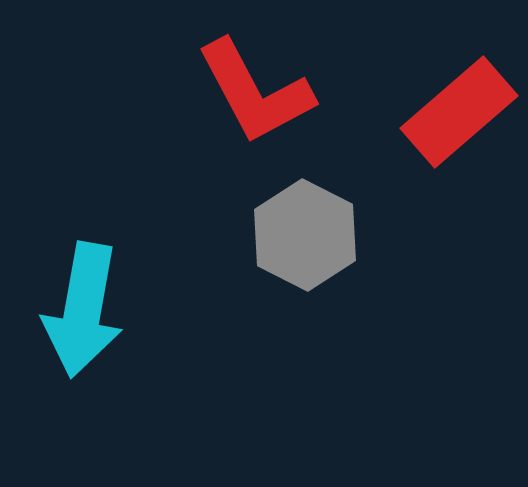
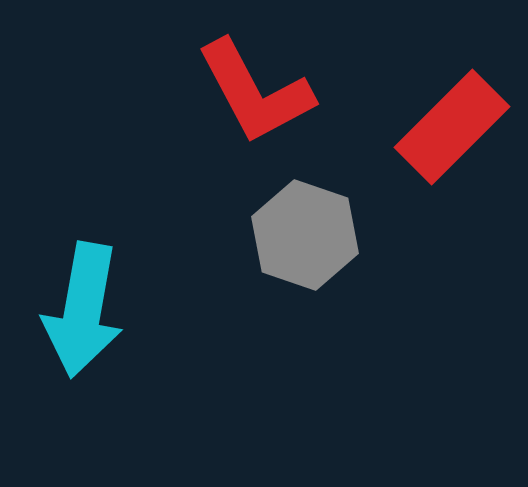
red rectangle: moved 7 px left, 15 px down; rotated 4 degrees counterclockwise
gray hexagon: rotated 8 degrees counterclockwise
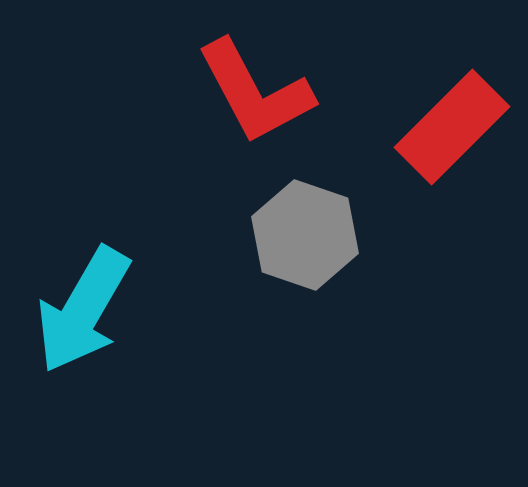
cyan arrow: rotated 20 degrees clockwise
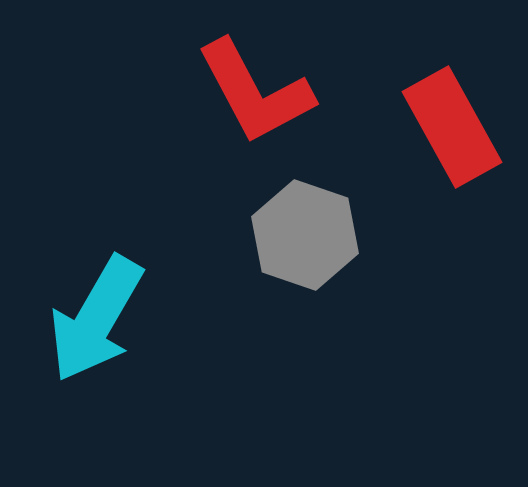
red rectangle: rotated 74 degrees counterclockwise
cyan arrow: moved 13 px right, 9 px down
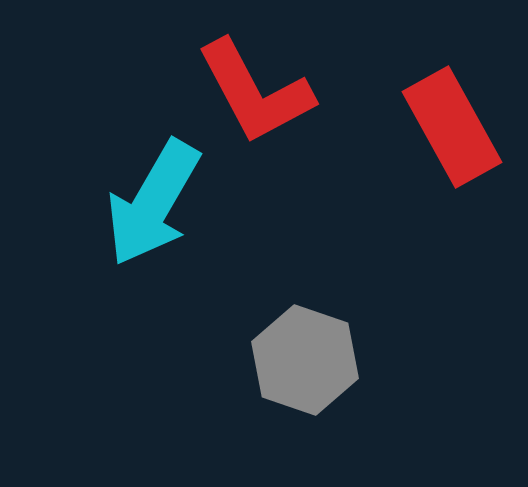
gray hexagon: moved 125 px down
cyan arrow: moved 57 px right, 116 px up
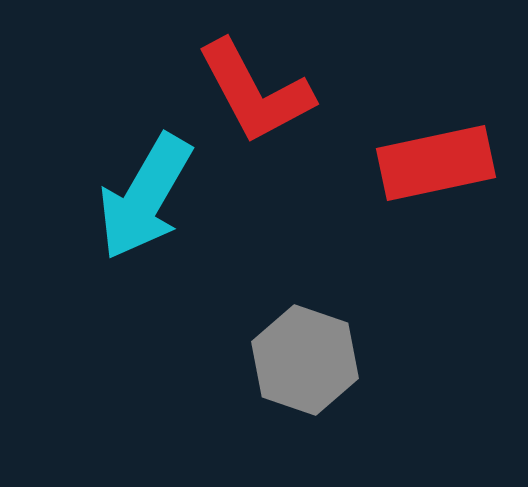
red rectangle: moved 16 px left, 36 px down; rotated 73 degrees counterclockwise
cyan arrow: moved 8 px left, 6 px up
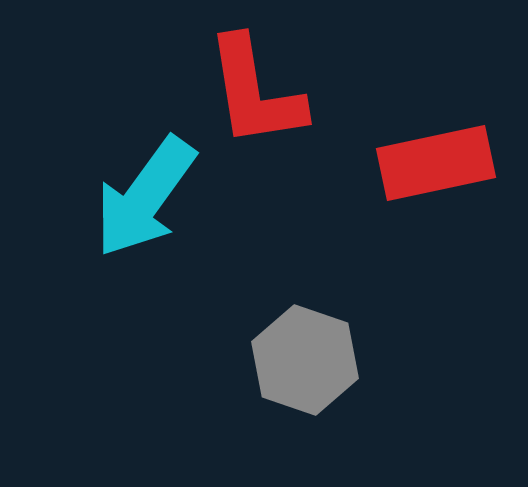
red L-shape: rotated 19 degrees clockwise
cyan arrow: rotated 6 degrees clockwise
